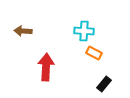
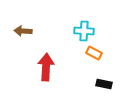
black rectangle: rotated 63 degrees clockwise
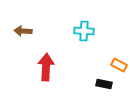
orange rectangle: moved 25 px right, 12 px down
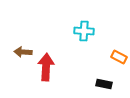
brown arrow: moved 21 px down
orange rectangle: moved 8 px up
